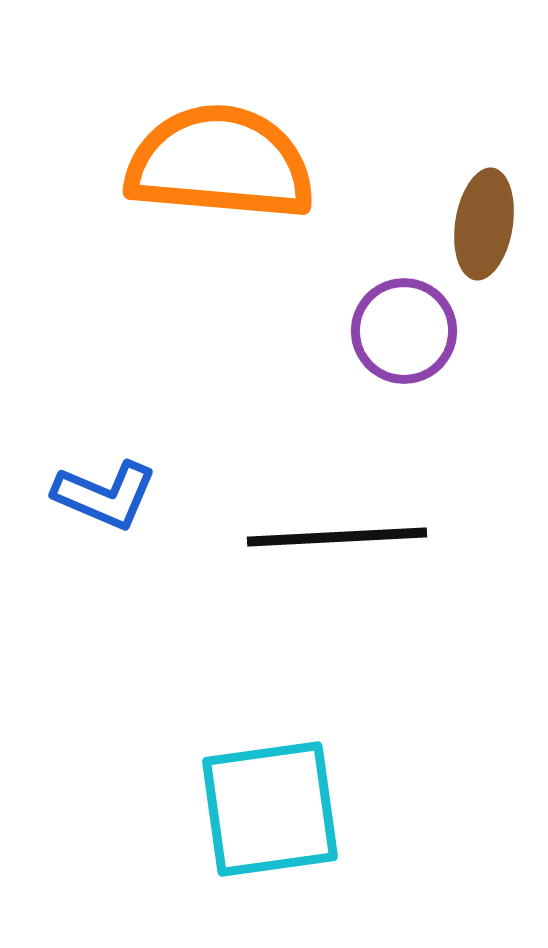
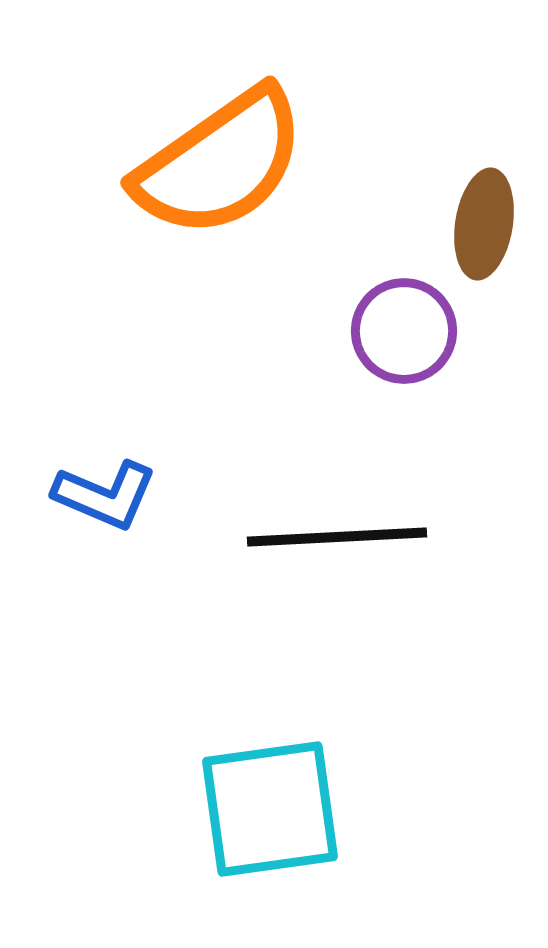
orange semicircle: rotated 140 degrees clockwise
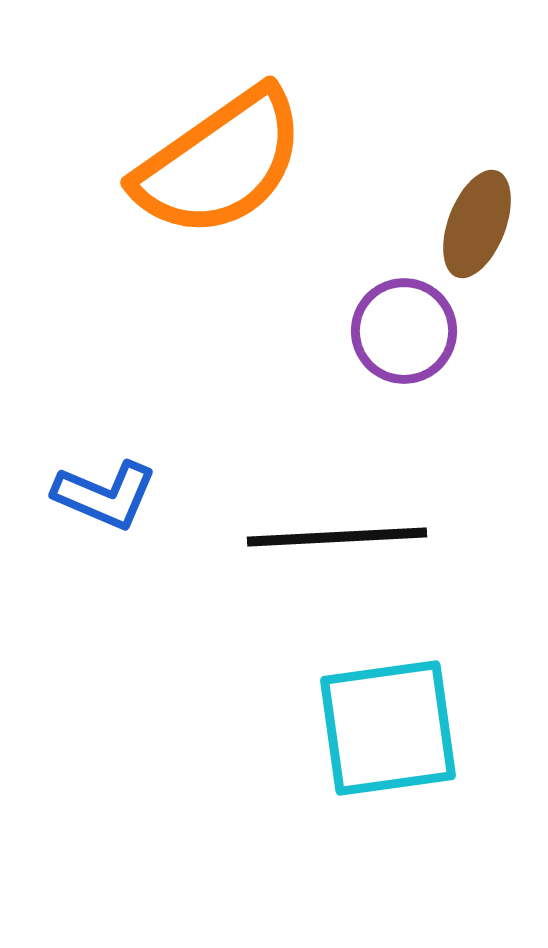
brown ellipse: moved 7 px left; rotated 12 degrees clockwise
cyan square: moved 118 px right, 81 px up
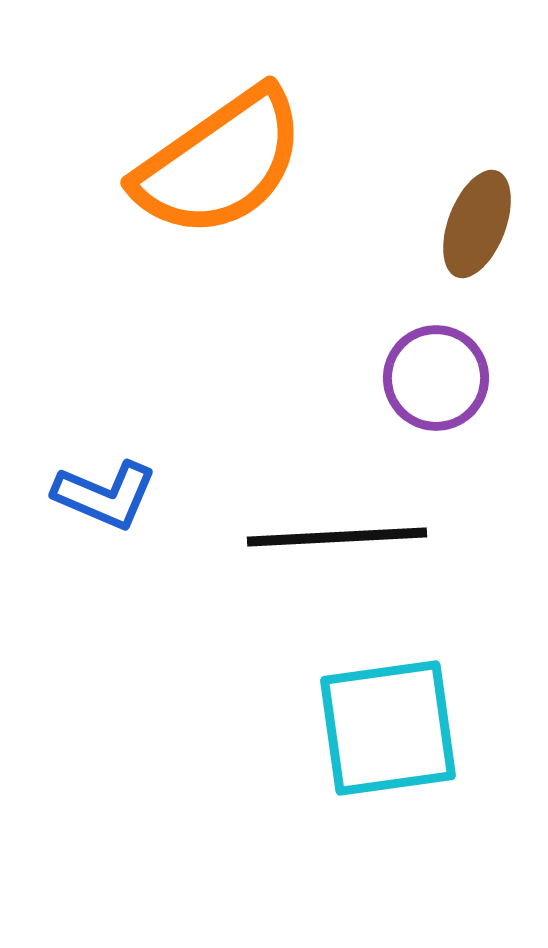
purple circle: moved 32 px right, 47 px down
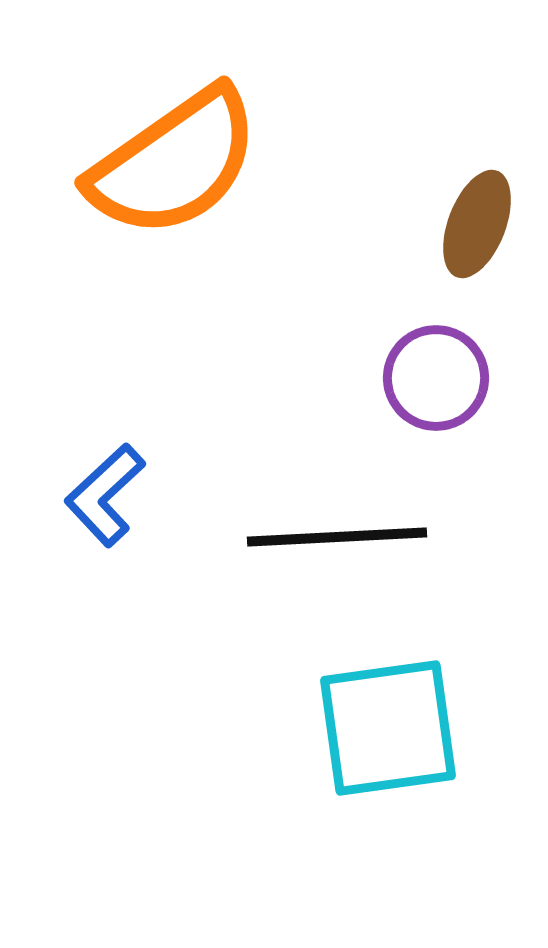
orange semicircle: moved 46 px left
blue L-shape: rotated 114 degrees clockwise
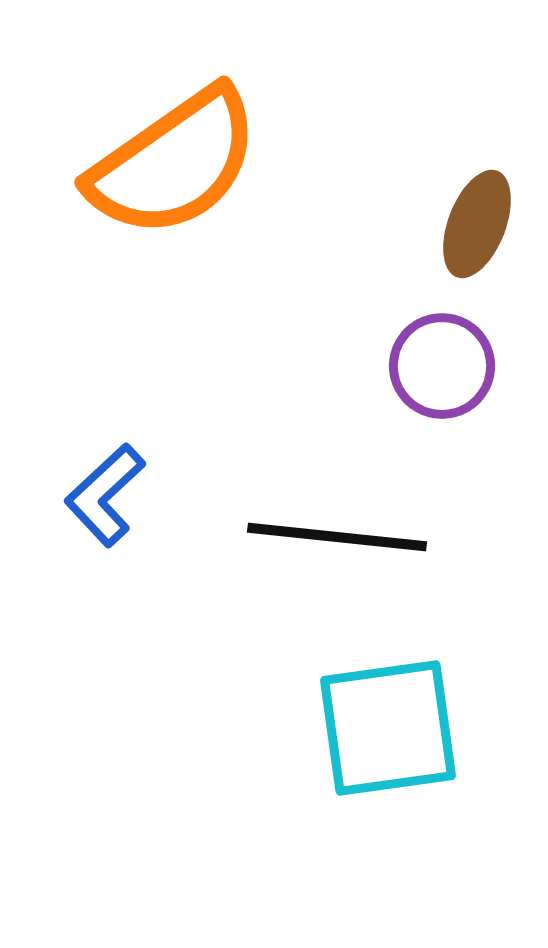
purple circle: moved 6 px right, 12 px up
black line: rotated 9 degrees clockwise
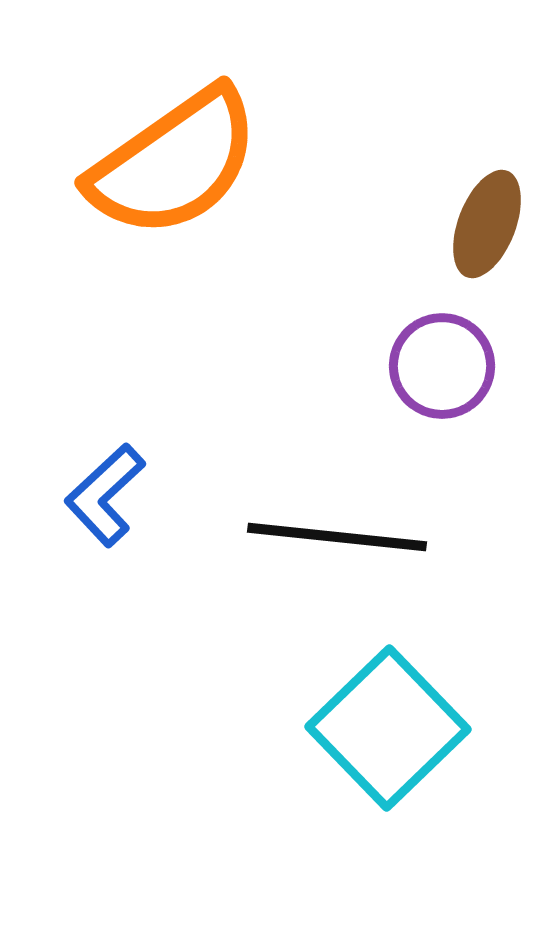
brown ellipse: moved 10 px right
cyan square: rotated 36 degrees counterclockwise
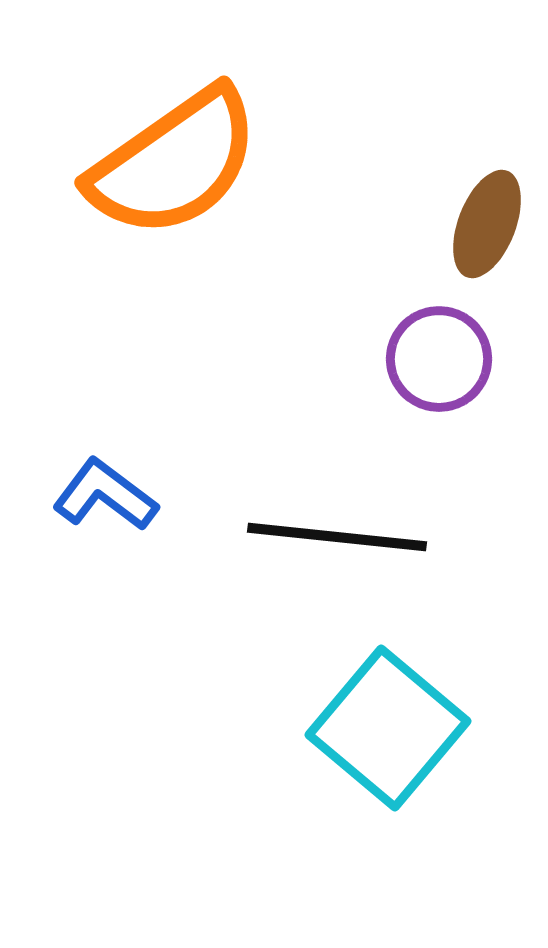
purple circle: moved 3 px left, 7 px up
blue L-shape: rotated 80 degrees clockwise
cyan square: rotated 6 degrees counterclockwise
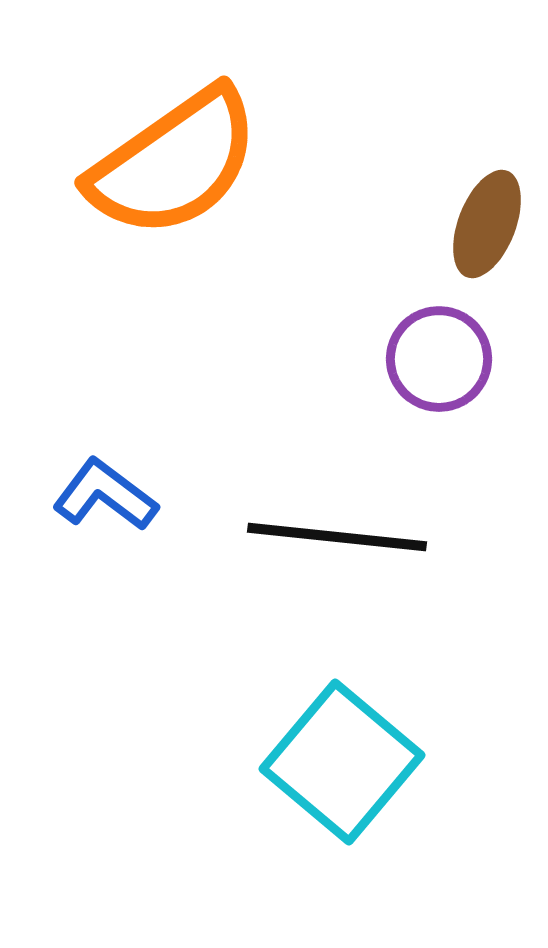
cyan square: moved 46 px left, 34 px down
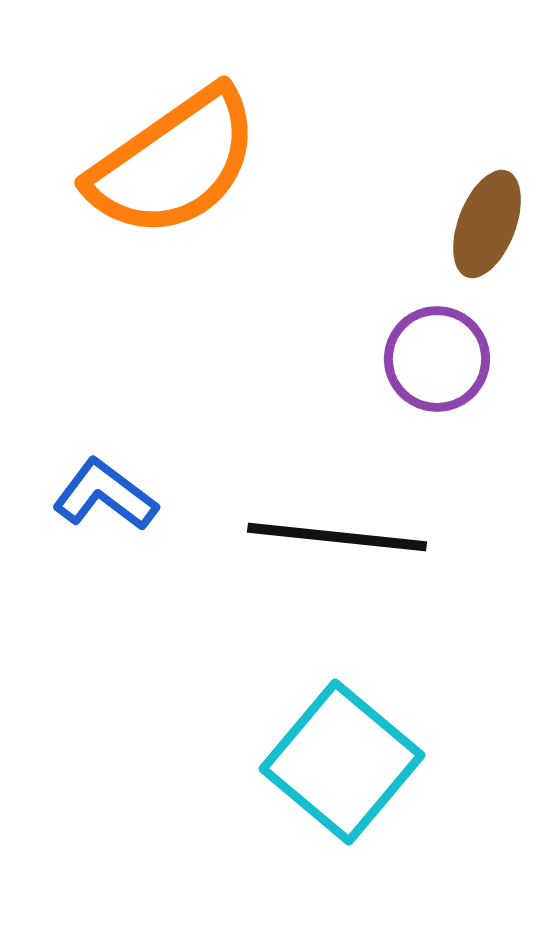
purple circle: moved 2 px left
